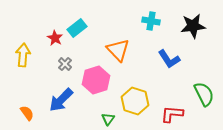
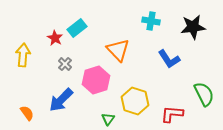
black star: moved 1 px down
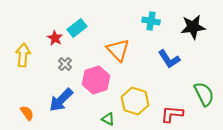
green triangle: rotated 40 degrees counterclockwise
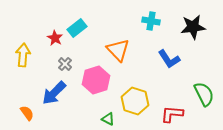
blue arrow: moved 7 px left, 7 px up
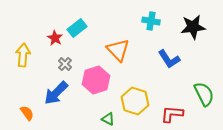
blue arrow: moved 2 px right
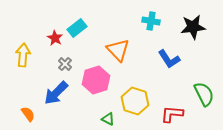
orange semicircle: moved 1 px right, 1 px down
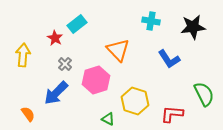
cyan rectangle: moved 4 px up
